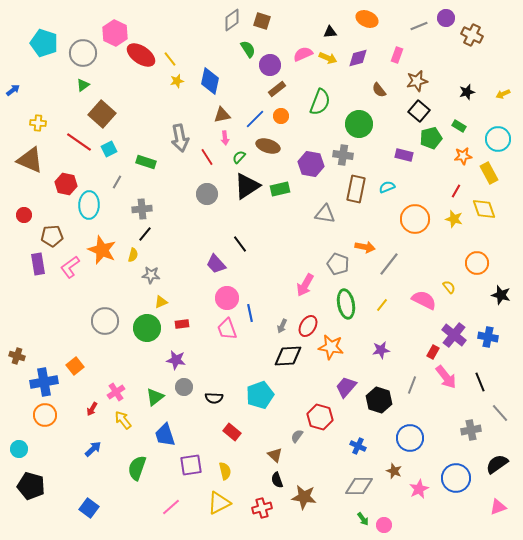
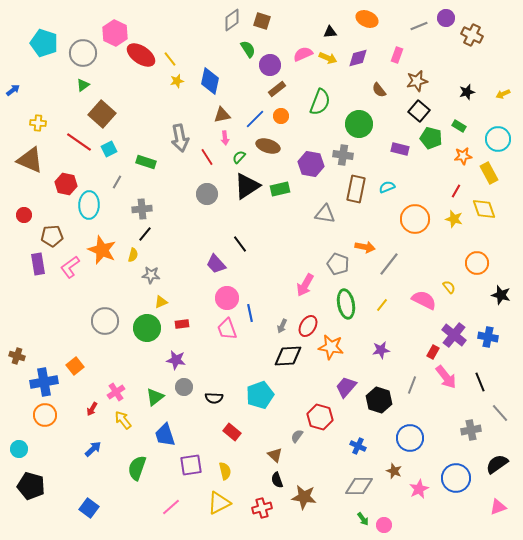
green pentagon at (431, 138): rotated 30 degrees clockwise
purple rectangle at (404, 155): moved 4 px left, 6 px up
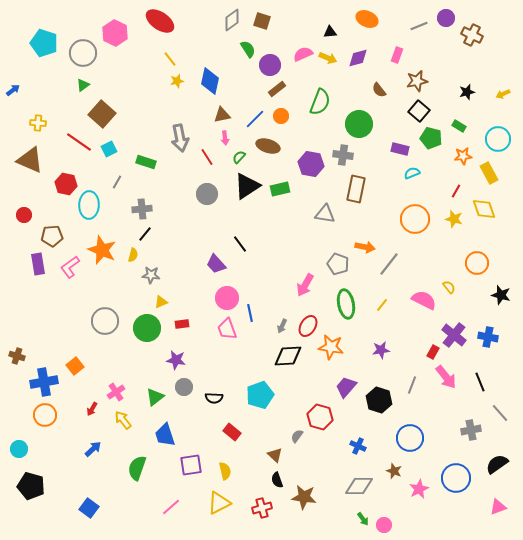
red ellipse at (141, 55): moved 19 px right, 34 px up
cyan semicircle at (387, 187): moved 25 px right, 14 px up
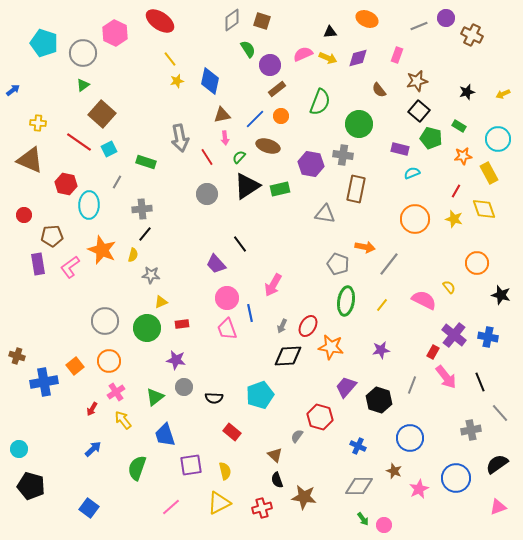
pink arrow at (305, 285): moved 32 px left
green ellipse at (346, 304): moved 3 px up; rotated 20 degrees clockwise
orange circle at (45, 415): moved 64 px right, 54 px up
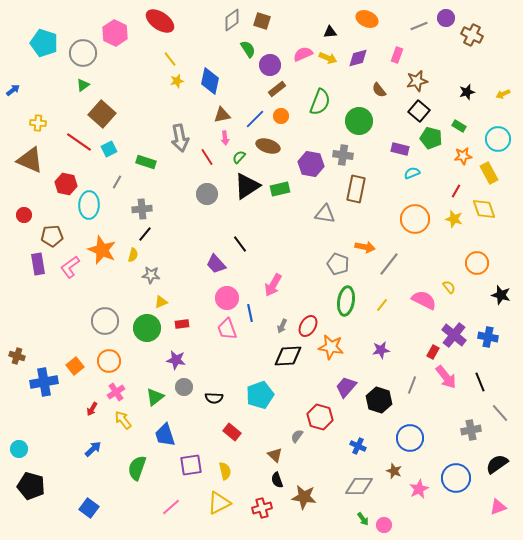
green circle at (359, 124): moved 3 px up
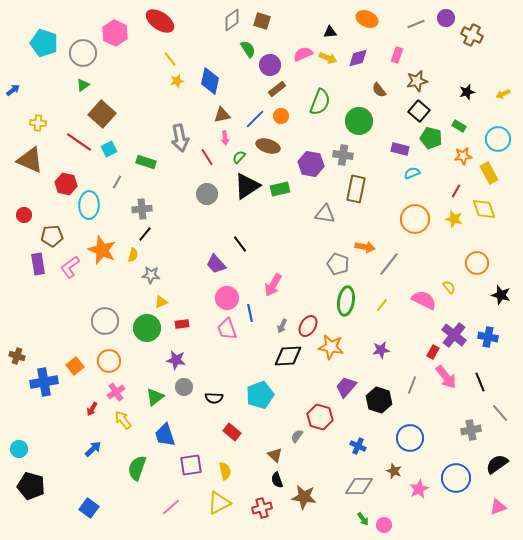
gray line at (419, 26): moved 3 px left, 2 px up
